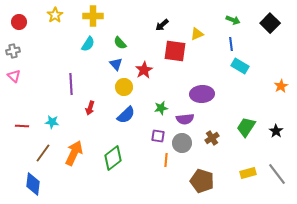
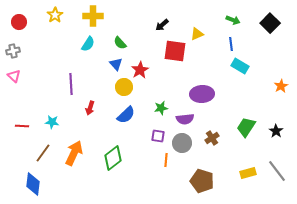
red star: moved 4 px left
gray line: moved 3 px up
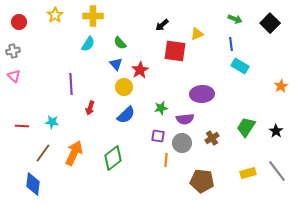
green arrow: moved 2 px right, 1 px up
brown pentagon: rotated 10 degrees counterclockwise
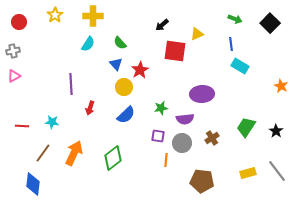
pink triangle: rotated 48 degrees clockwise
orange star: rotated 16 degrees counterclockwise
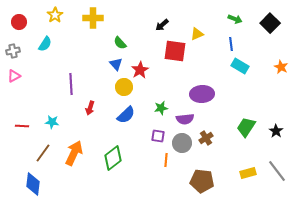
yellow cross: moved 2 px down
cyan semicircle: moved 43 px left
orange star: moved 19 px up
brown cross: moved 6 px left
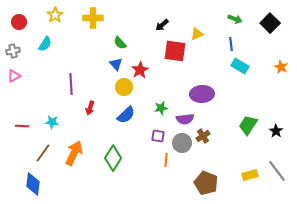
green trapezoid: moved 2 px right, 2 px up
brown cross: moved 3 px left, 2 px up
green diamond: rotated 20 degrees counterclockwise
yellow rectangle: moved 2 px right, 2 px down
brown pentagon: moved 4 px right, 2 px down; rotated 15 degrees clockwise
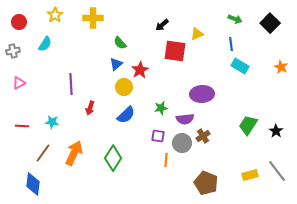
blue triangle: rotated 32 degrees clockwise
pink triangle: moved 5 px right, 7 px down
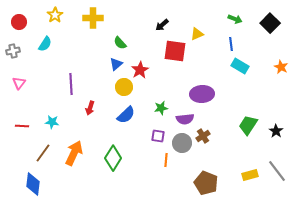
pink triangle: rotated 24 degrees counterclockwise
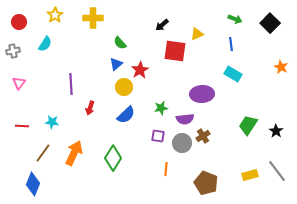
cyan rectangle: moved 7 px left, 8 px down
orange line: moved 9 px down
blue diamond: rotated 15 degrees clockwise
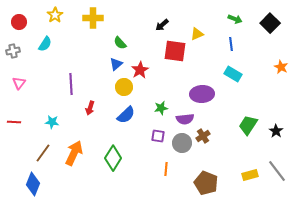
red line: moved 8 px left, 4 px up
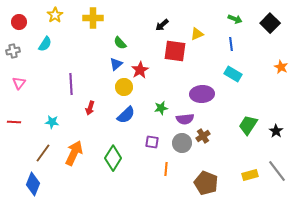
purple square: moved 6 px left, 6 px down
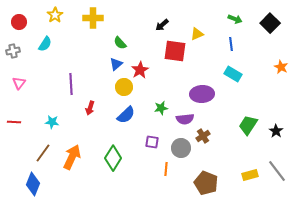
gray circle: moved 1 px left, 5 px down
orange arrow: moved 2 px left, 4 px down
